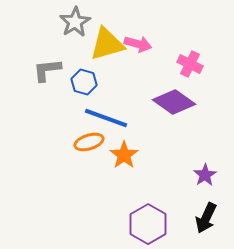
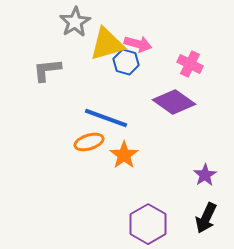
blue hexagon: moved 42 px right, 20 px up
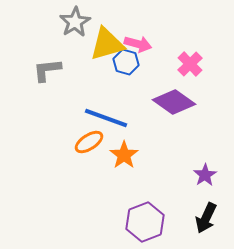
pink cross: rotated 20 degrees clockwise
orange ellipse: rotated 16 degrees counterclockwise
purple hexagon: moved 3 px left, 2 px up; rotated 9 degrees clockwise
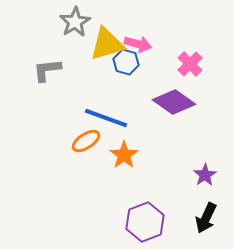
orange ellipse: moved 3 px left, 1 px up
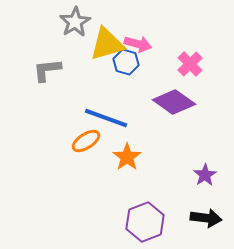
orange star: moved 3 px right, 2 px down
black arrow: rotated 108 degrees counterclockwise
